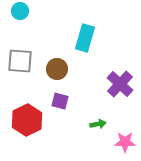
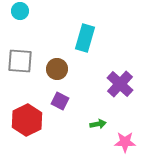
purple square: rotated 12 degrees clockwise
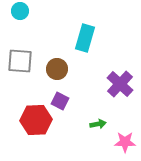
red hexagon: moved 9 px right; rotated 24 degrees clockwise
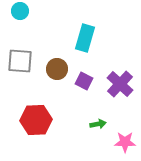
purple square: moved 24 px right, 20 px up
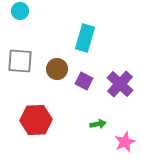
pink star: rotated 25 degrees counterclockwise
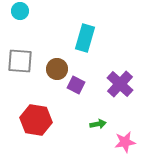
purple square: moved 8 px left, 4 px down
red hexagon: rotated 12 degrees clockwise
pink star: rotated 15 degrees clockwise
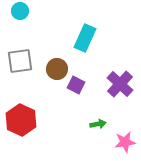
cyan rectangle: rotated 8 degrees clockwise
gray square: rotated 12 degrees counterclockwise
red hexagon: moved 15 px left; rotated 16 degrees clockwise
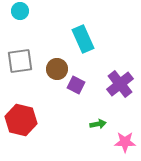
cyan rectangle: moved 2 px left, 1 px down; rotated 48 degrees counterclockwise
purple cross: rotated 8 degrees clockwise
red hexagon: rotated 12 degrees counterclockwise
pink star: rotated 10 degrees clockwise
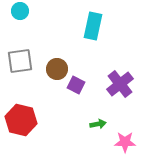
cyan rectangle: moved 10 px right, 13 px up; rotated 36 degrees clockwise
